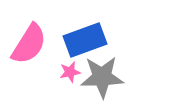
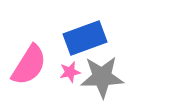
blue rectangle: moved 2 px up
pink semicircle: moved 21 px down
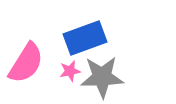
pink semicircle: moved 3 px left, 2 px up
pink star: moved 1 px up
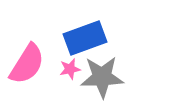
pink semicircle: moved 1 px right, 1 px down
pink star: moved 2 px up
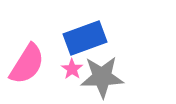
pink star: moved 2 px right; rotated 25 degrees counterclockwise
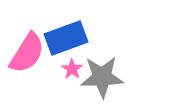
blue rectangle: moved 19 px left
pink semicircle: moved 11 px up
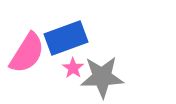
pink star: moved 1 px right, 1 px up
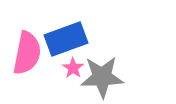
blue rectangle: moved 1 px down
pink semicircle: rotated 21 degrees counterclockwise
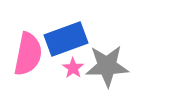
pink semicircle: moved 1 px right, 1 px down
gray star: moved 5 px right, 11 px up
